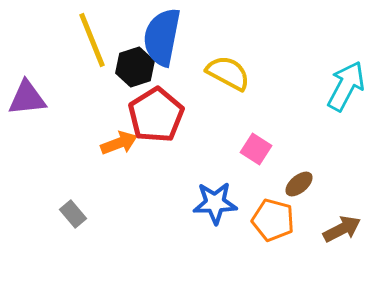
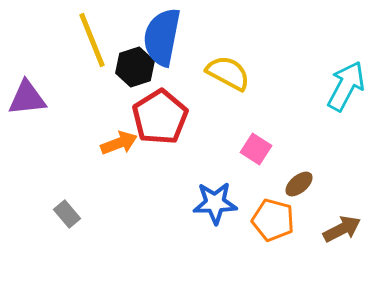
red pentagon: moved 4 px right, 2 px down
gray rectangle: moved 6 px left
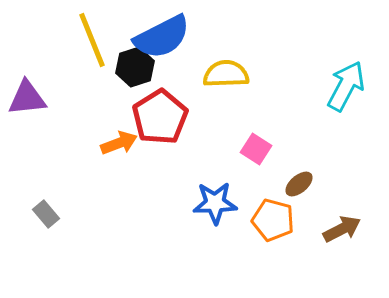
blue semicircle: rotated 128 degrees counterclockwise
yellow semicircle: moved 2 px left, 1 px down; rotated 30 degrees counterclockwise
gray rectangle: moved 21 px left
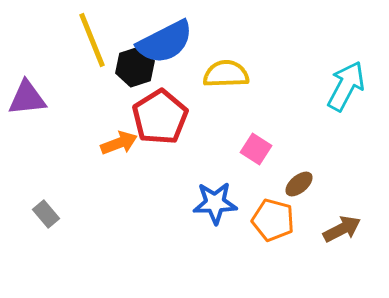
blue semicircle: moved 3 px right, 5 px down
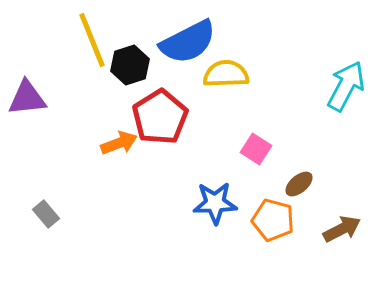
blue semicircle: moved 23 px right
black hexagon: moved 5 px left, 2 px up
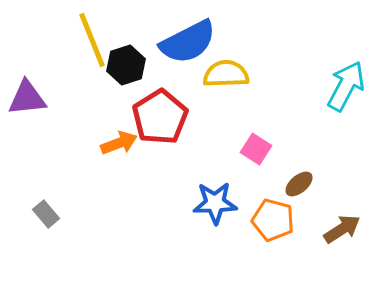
black hexagon: moved 4 px left
brown arrow: rotated 6 degrees counterclockwise
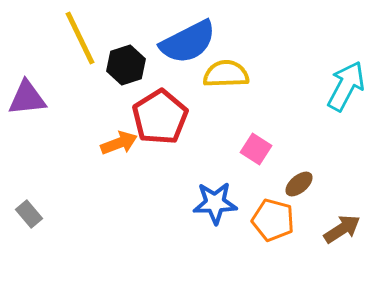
yellow line: moved 12 px left, 2 px up; rotated 4 degrees counterclockwise
gray rectangle: moved 17 px left
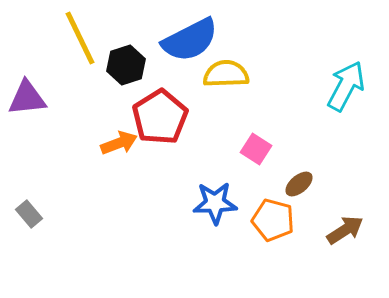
blue semicircle: moved 2 px right, 2 px up
brown arrow: moved 3 px right, 1 px down
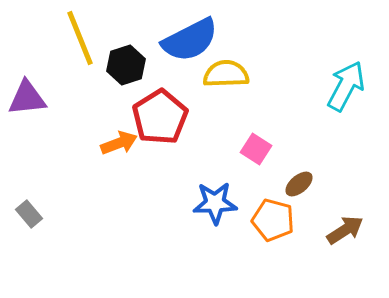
yellow line: rotated 4 degrees clockwise
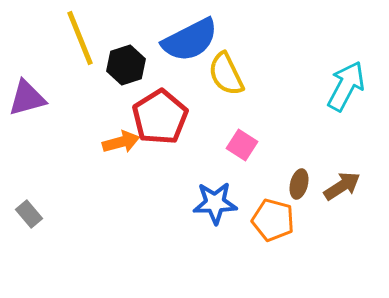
yellow semicircle: rotated 114 degrees counterclockwise
purple triangle: rotated 9 degrees counterclockwise
orange arrow: moved 2 px right, 1 px up; rotated 6 degrees clockwise
pink square: moved 14 px left, 4 px up
brown ellipse: rotated 36 degrees counterclockwise
brown arrow: moved 3 px left, 44 px up
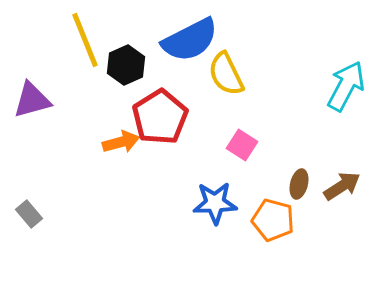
yellow line: moved 5 px right, 2 px down
black hexagon: rotated 6 degrees counterclockwise
purple triangle: moved 5 px right, 2 px down
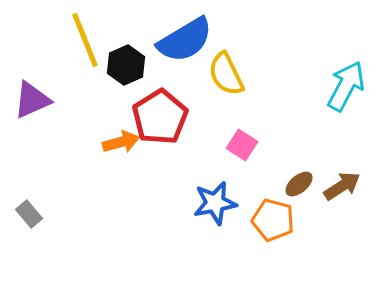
blue semicircle: moved 5 px left; rotated 4 degrees counterclockwise
purple triangle: rotated 9 degrees counterclockwise
brown ellipse: rotated 36 degrees clockwise
blue star: rotated 9 degrees counterclockwise
